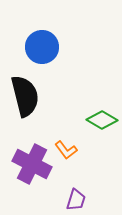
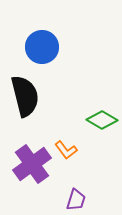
purple cross: rotated 27 degrees clockwise
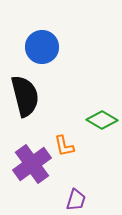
orange L-shape: moved 2 px left, 4 px up; rotated 25 degrees clockwise
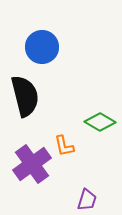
green diamond: moved 2 px left, 2 px down
purple trapezoid: moved 11 px right
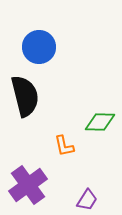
blue circle: moved 3 px left
green diamond: rotated 28 degrees counterclockwise
purple cross: moved 4 px left, 21 px down
purple trapezoid: rotated 15 degrees clockwise
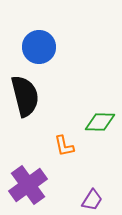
purple trapezoid: moved 5 px right
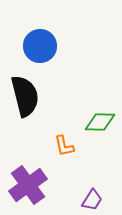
blue circle: moved 1 px right, 1 px up
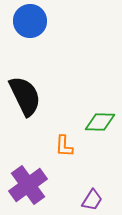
blue circle: moved 10 px left, 25 px up
black semicircle: rotated 12 degrees counterclockwise
orange L-shape: rotated 15 degrees clockwise
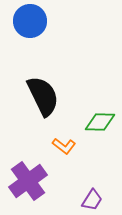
black semicircle: moved 18 px right
orange L-shape: rotated 55 degrees counterclockwise
purple cross: moved 4 px up
